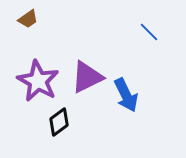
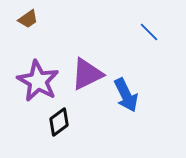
purple triangle: moved 3 px up
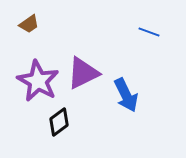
brown trapezoid: moved 1 px right, 5 px down
blue line: rotated 25 degrees counterclockwise
purple triangle: moved 4 px left, 1 px up
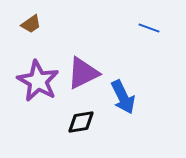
brown trapezoid: moved 2 px right
blue line: moved 4 px up
blue arrow: moved 3 px left, 2 px down
black diamond: moved 22 px right; rotated 28 degrees clockwise
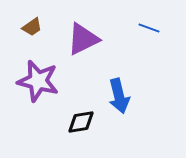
brown trapezoid: moved 1 px right, 3 px down
purple triangle: moved 34 px up
purple star: rotated 15 degrees counterclockwise
blue arrow: moved 4 px left, 1 px up; rotated 12 degrees clockwise
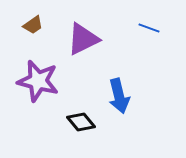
brown trapezoid: moved 1 px right, 2 px up
black diamond: rotated 60 degrees clockwise
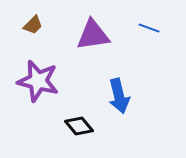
brown trapezoid: rotated 10 degrees counterclockwise
purple triangle: moved 10 px right, 4 px up; rotated 18 degrees clockwise
black diamond: moved 2 px left, 4 px down
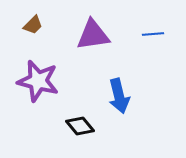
blue line: moved 4 px right, 6 px down; rotated 25 degrees counterclockwise
black diamond: moved 1 px right
